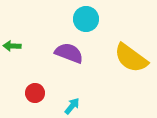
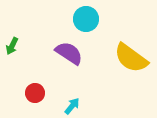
green arrow: rotated 66 degrees counterclockwise
purple semicircle: rotated 12 degrees clockwise
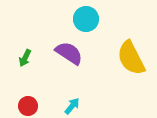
green arrow: moved 13 px right, 12 px down
yellow semicircle: rotated 27 degrees clockwise
red circle: moved 7 px left, 13 px down
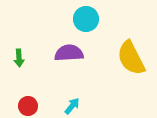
purple semicircle: rotated 36 degrees counterclockwise
green arrow: moved 6 px left; rotated 30 degrees counterclockwise
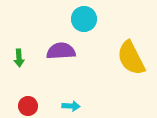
cyan circle: moved 2 px left
purple semicircle: moved 8 px left, 2 px up
cyan arrow: moved 1 px left; rotated 54 degrees clockwise
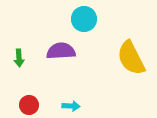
red circle: moved 1 px right, 1 px up
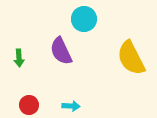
purple semicircle: rotated 112 degrees counterclockwise
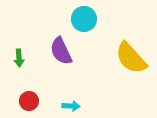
yellow semicircle: rotated 15 degrees counterclockwise
red circle: moved 4 px up
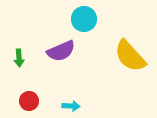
purple semicircle: rotated 88 degrees counterclockwise
yellow semicircle: moved 1 px left, 2 px up
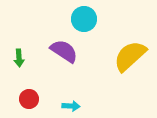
purple semicircle: moved 3 px right; rotated 124 degrees counterclockwise
yellow semicircle: rotated 90 degrees clockwise
red circle: moved 2 px up
